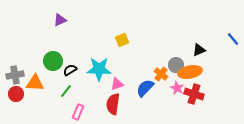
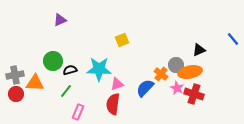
black semicircle: rotated 16 degrees clockwise
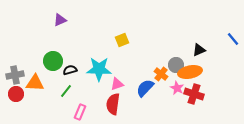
pink rectangle: moved 2 px right
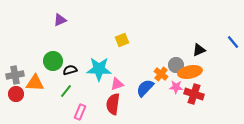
blue line: moved 3 px down
pink star: moved 1 px left, 1 px up; rotated 24 degrees counterclockwise
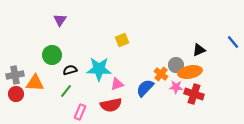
purple triangle: rotated 32 degrees counterclockwise
green circle: moved 1 px left, 6 px up
red semicircle: moved 2 px left, 1 px down; rotated 110 degrees counterclockwise
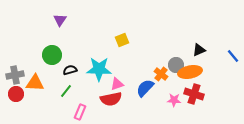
blue line: moved 14 px down
pink star: moved 2 px left, 13 px down
red semicircle: moved 6 px up
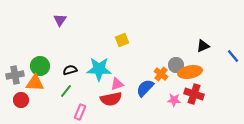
black triangle: moved 4 px right, 4 px up
green circle: moved 12 px left, 11 px down
red circle: moved 5 px right, 6 px down
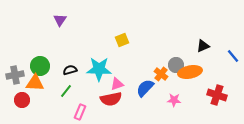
red cross: moved 23 px right, 1 px down
red circle: moved 1 px right
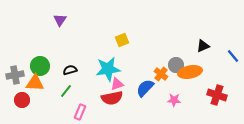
cyan star: moved 9 px right; rotated 10 degrees counterclockwise
red semicircle: moved 1 px right, 1 px up
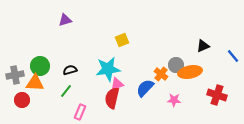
purple triangle: moved 5 px right; rotated 40 degrees clockwise
red semicircle: rotated 115 degrees clockwise
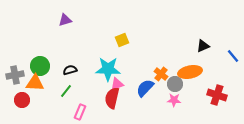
gray circle: moved 1 px left, 19 px down
cyan star: rotated 10 degrees clockwise
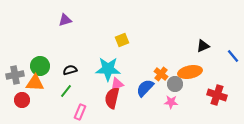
pink star: moved 3 px left, 2 px down
